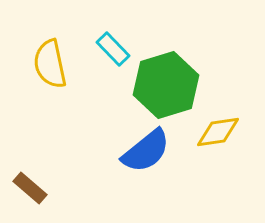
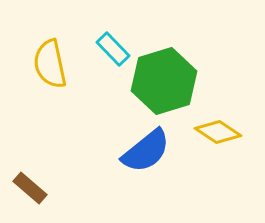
green hexagon: moved 2 px left, 4 px up
yellow diamond: rotated 42 degrees clockwise
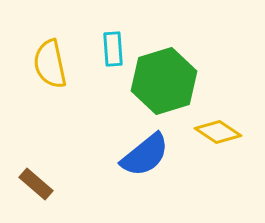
cyan rectangle: rotated 40 degrees clockwise
blue semicircle: moved 1 px left, 4 px down
brown rectangle: moved 6 px right, 4 px up
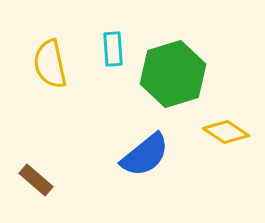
green hexagon: moved 9 px right, 7 px up
yellow diamond: moved 8 px right
brown rectangle: moved 4 px up
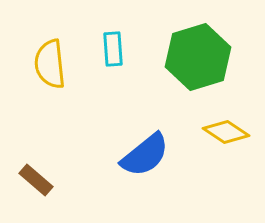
yellow semicircle: rotated 6 degrees clockwise
green hexagon: moved 25 px right, 17 px up
